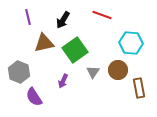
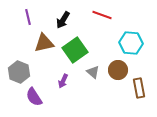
gray triangle: rotated 24 degrees counterclockwise
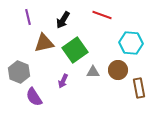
gray triangle: rotated 40 degrees counterclockwise
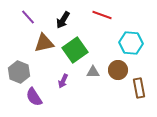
purple line: rotated 28 degrees counterclockwise
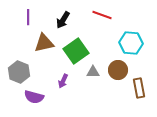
purple line: rotated 42 degrees clockwise
green square: moved 1 px right, 1 px down
purple semicircle: rotated 42 degrees counterclockwise
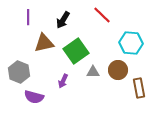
red line: rotated 24 degrees clockwise
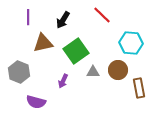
brown triangle: moved 1 px left
purple semicircle: moved 2 px right, 5 px down
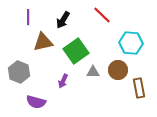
brown triangle: moved 1 px up
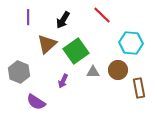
brown triangle: moved 4 px right, 2 px down; rotated 30 degrees counterclockwise
purple semicircle: rotated 18 degrees clockwise
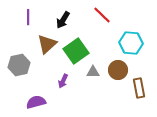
gray hexagon: moved 7 px up; rotated 25 degrees clockwise
purple semicircle: rotated 132 degrees clockwise
